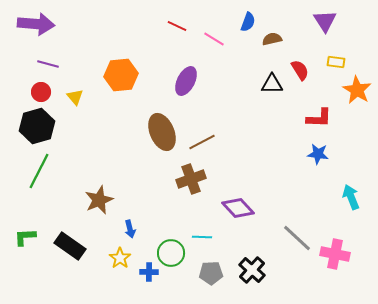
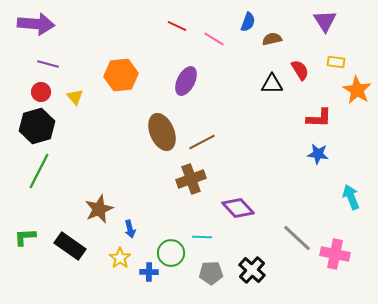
brown star: moved 9 px down
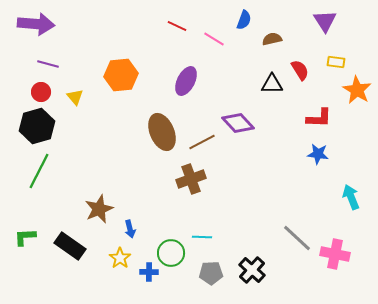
blue semicircle: moved 4 px left, 2 px up
purple diamond: moved 85 px up
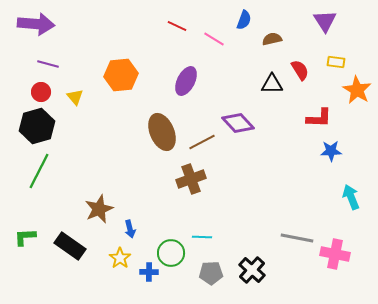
blue star: moved 13 px right, 3 px up; rotated 10 degrees counterclockwise
gray line: rotated 32 degrees counterclockwise
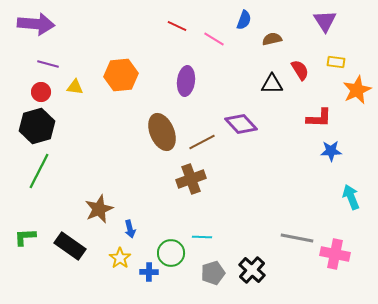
purple ellipse: rotated 20 degrees counterclockwise
orange star: rotated 16 degrees clockwise
yellow triangle: moved 10 px up; rotated 42 degrees counterclockwise
purple diamond: moved 3 px right, 1 px down
gray pentagon: moved 2 px right; rotated 15 degrees counterclockwise
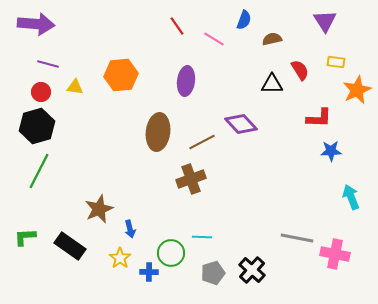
red line: rotated 30 degrees clockwise
brown ellipse: moved 4 px left; rotated 30 degrees clockwise
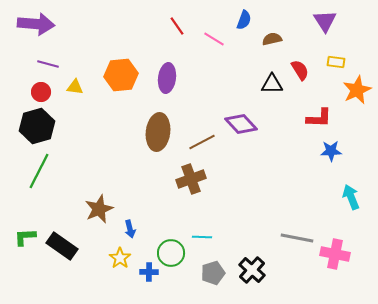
purple ellipse: moved 19 px left, 3 px up
black rectangle: moved 8 px left
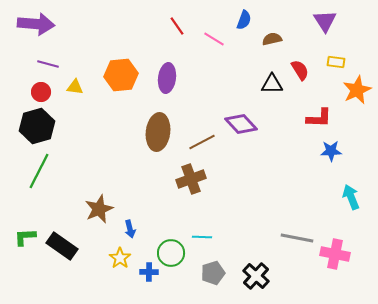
black cross: moved 4 px right, 6 px down
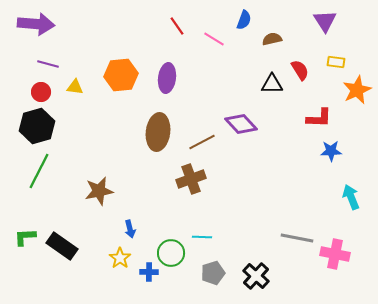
brown star: moved 18 px up; rotated 12 degrees clockwise
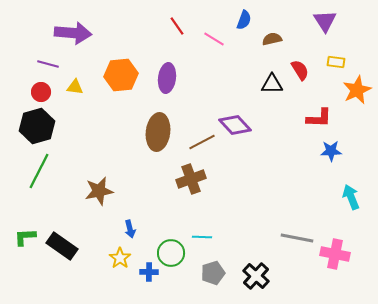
purple arrow: moved 37 px right, 9 px down
purple diamond: moved 6 px left, 1 px down
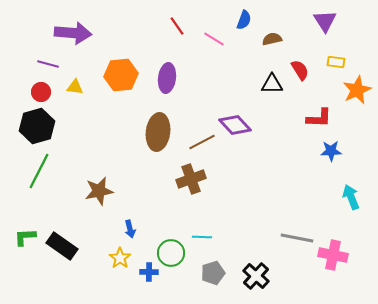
pink cross: moved 2 px left, 1 px down
